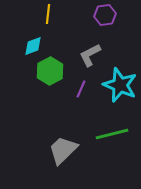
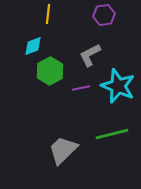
purple hexagon: moved 1 px left
cyan star: moved 2 px left, 1 px down
purple line: moved 1 px up; rotated 54 degrees clockwise
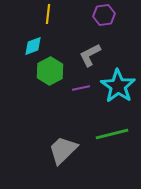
cyan star: rotated 12 degrees clockwise
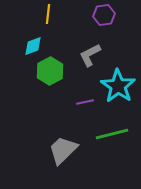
purple line: moved 4 px right, 14 px down
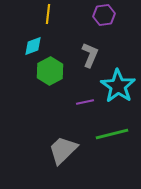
gray L-shape: rotated 140 degrees clockwise
